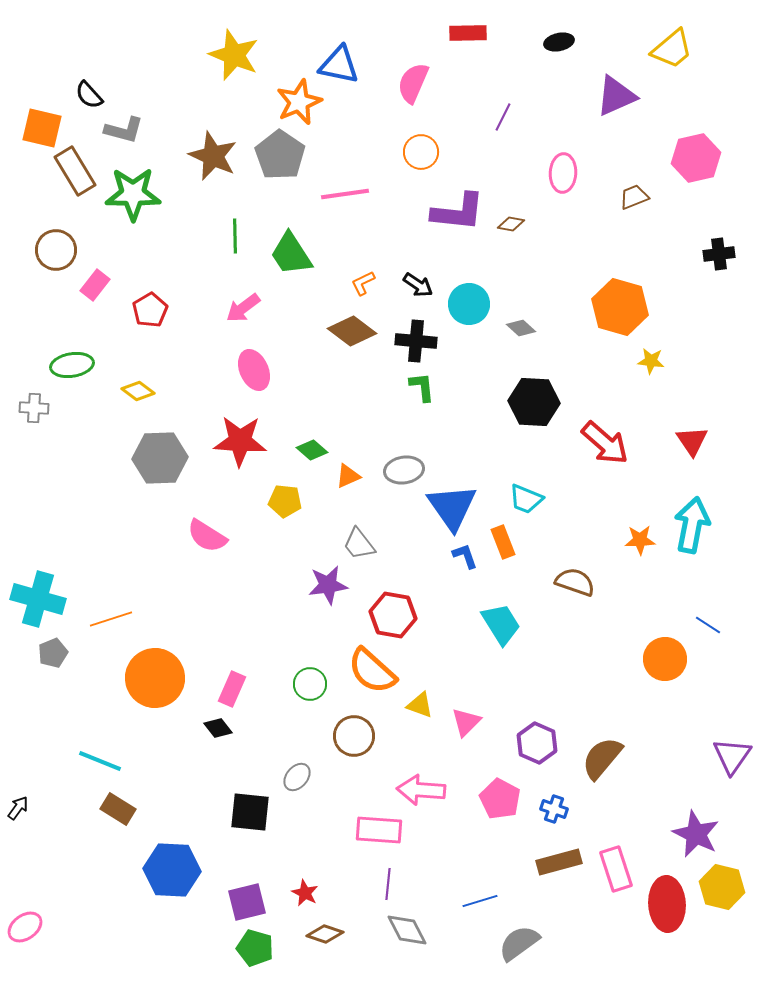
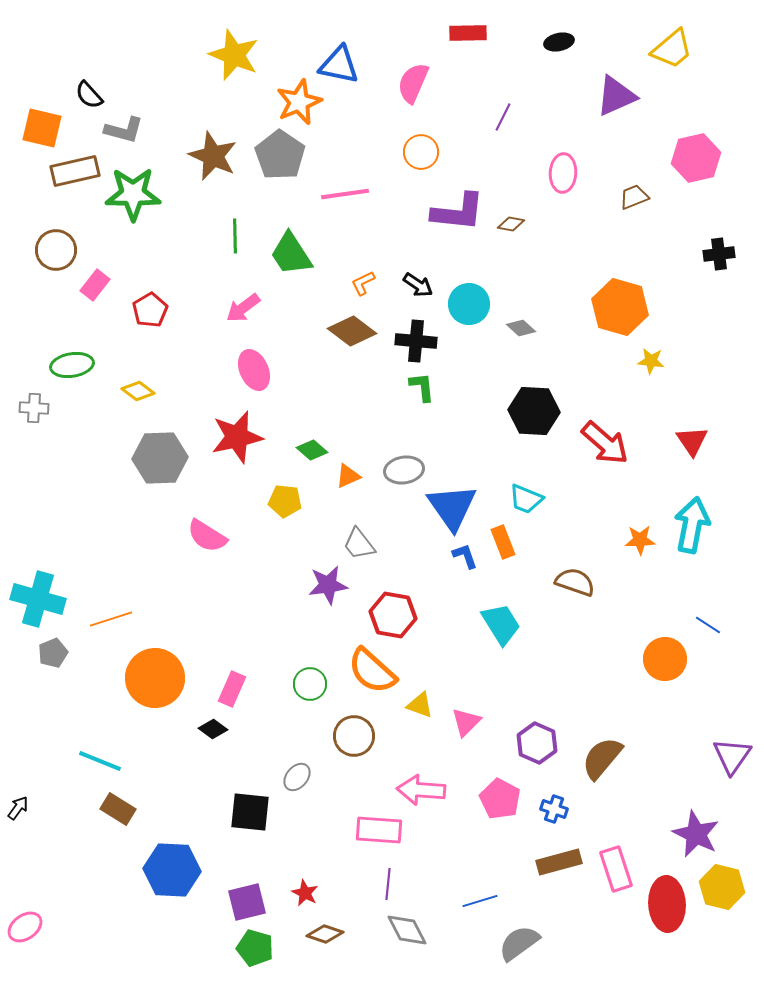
brown rectangle at (75, 171): rotated 72 degrees counterclockwise
black hexagon at (534, 402): moved 9 px down
red star at (240, 441): moved 3 px left, 4 px up; rotated 16 degrees counterclockwise
black diamond at (218, 728): moved 5 px left, 1 px down; rotated 16 degrees counterclockwise
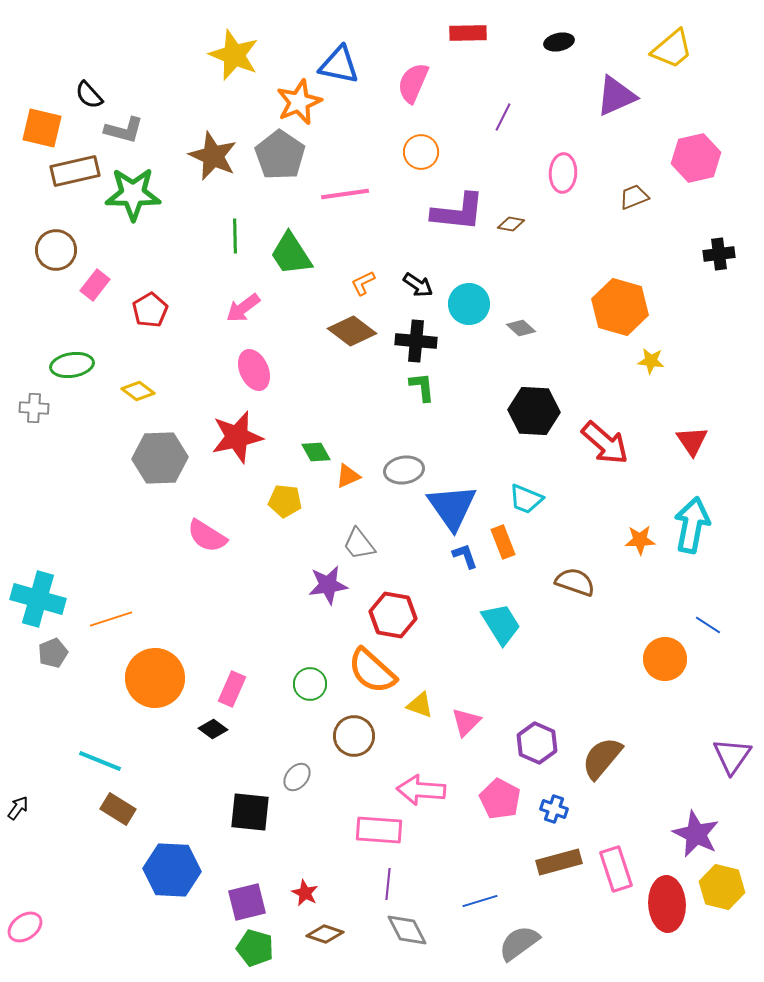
green diamond at (312, 450): moved 4 px right, 2 px down; rotated 20 degrees clockwise
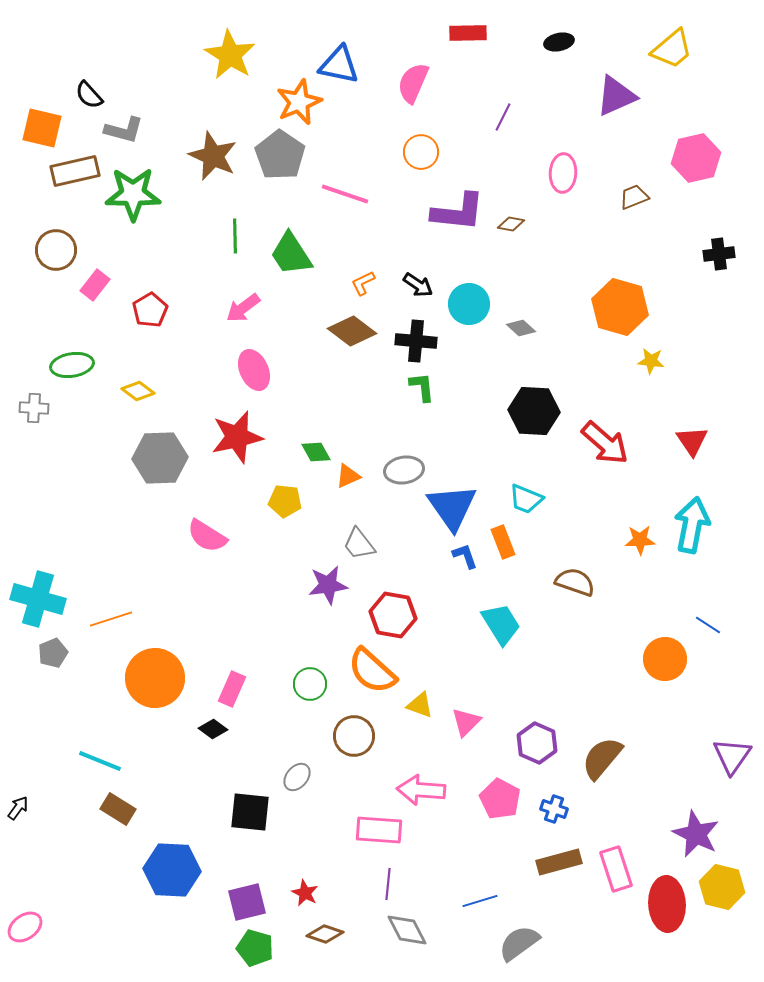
yellow star at (234, 55): moved 4 px left; rotated 9 degrees clockwise
pink line at (345, 194): rotated 27 degrees clockwise
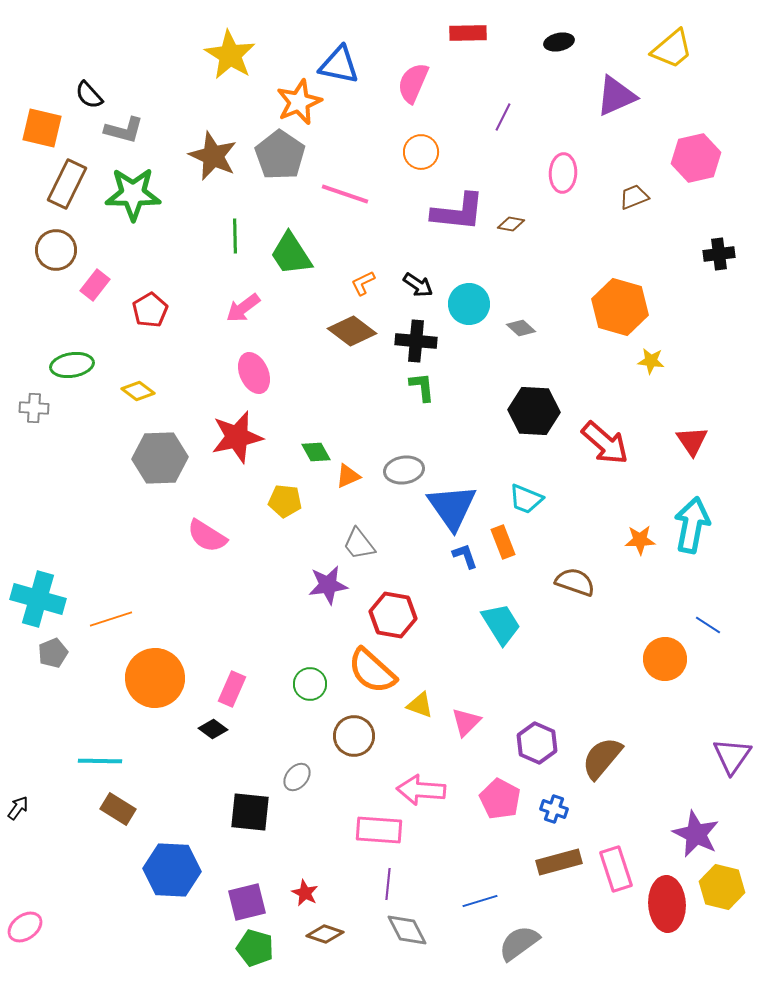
brown rectangle at (75, 171): moved 8 px left, 13 px down; rotated 51 degrees counterclockwise
pink ellipse at (254, 370): moved 3 px down
cyan line at (100, 761): rotated 21 degrees counterclockwise
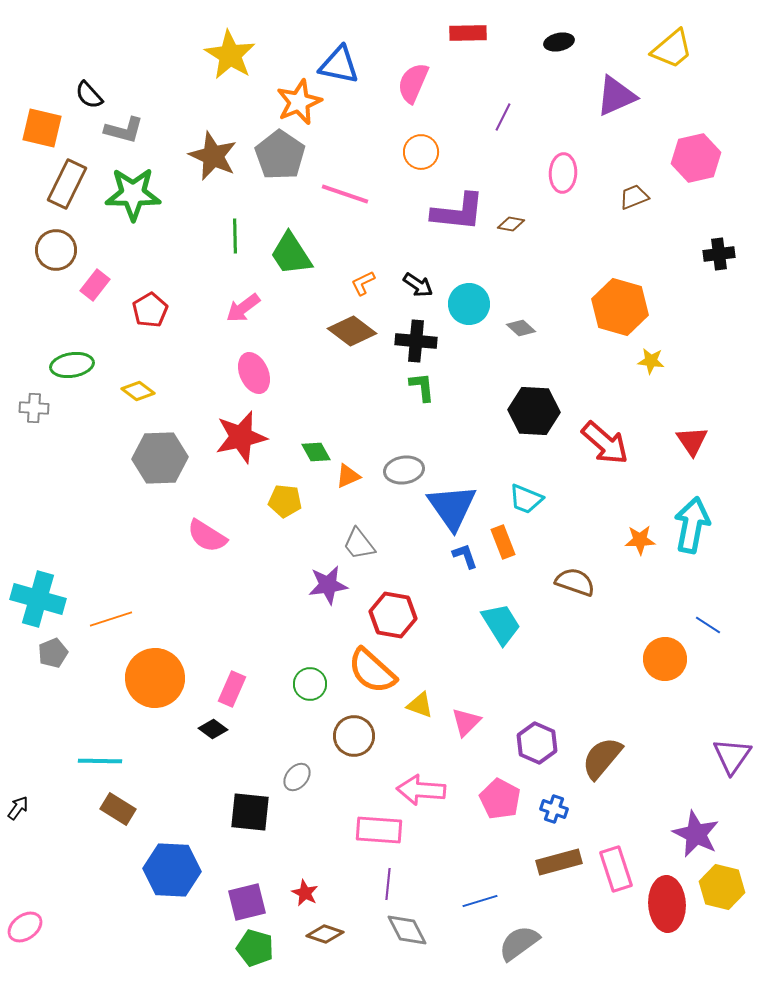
red star at (237, 437): moved 4 px right
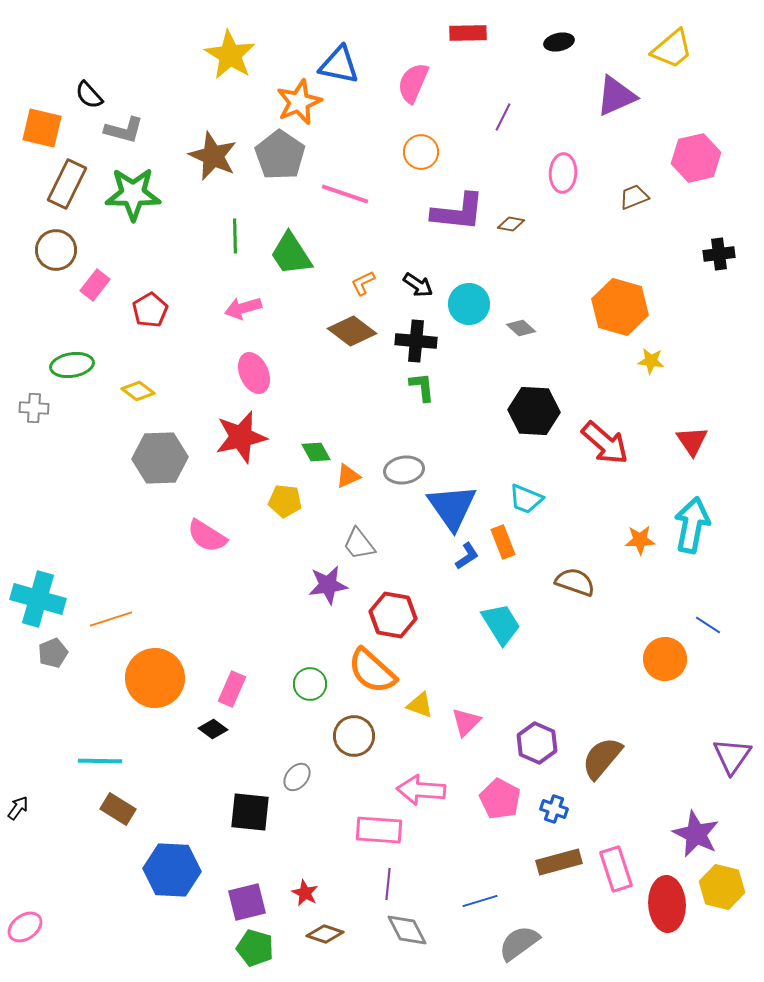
pink arrow at (243, 308): rotated 21 degrees clockwise
blue L-shape at (465, 556): moved 2 px right; rotated 76 degrees clockwise
